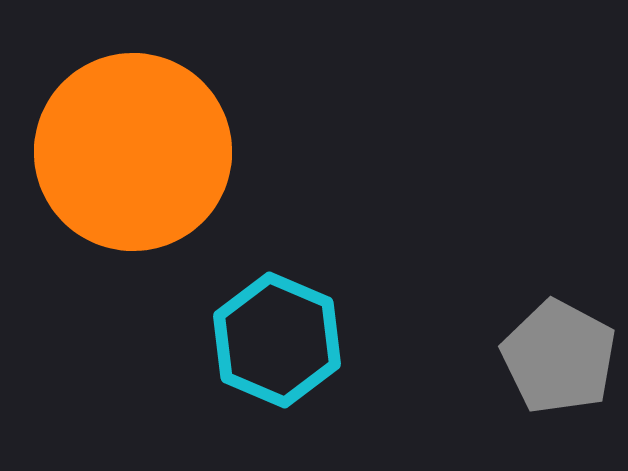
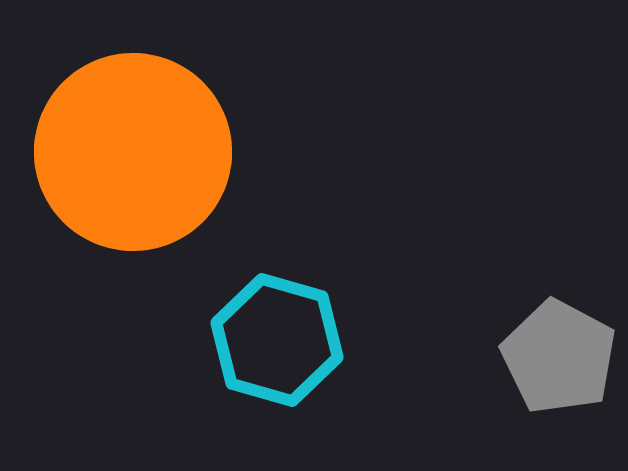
cyan hexagon: rotated 7 degrees counterclockwise
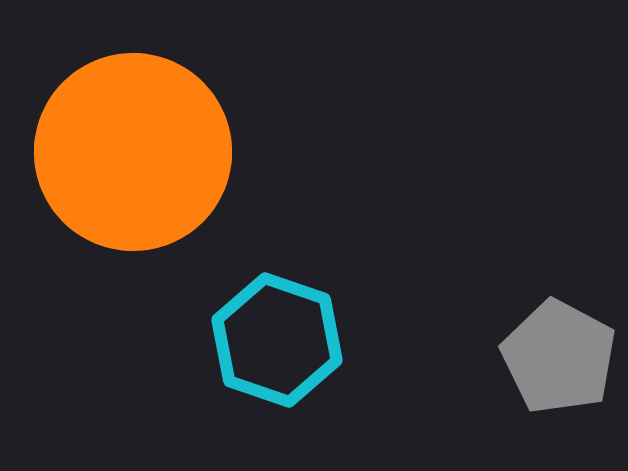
cyan hexagon: rotated 3 degrees clockwise
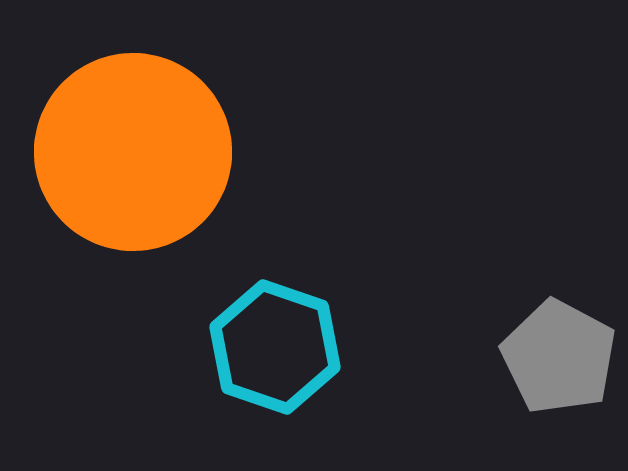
cyan hexagon: moved 2 px left, 7 px down
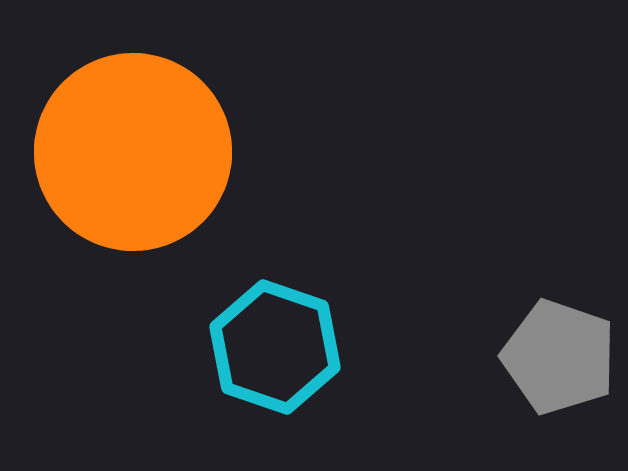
gray pentagon: rotated 9 degrees counterclockwise
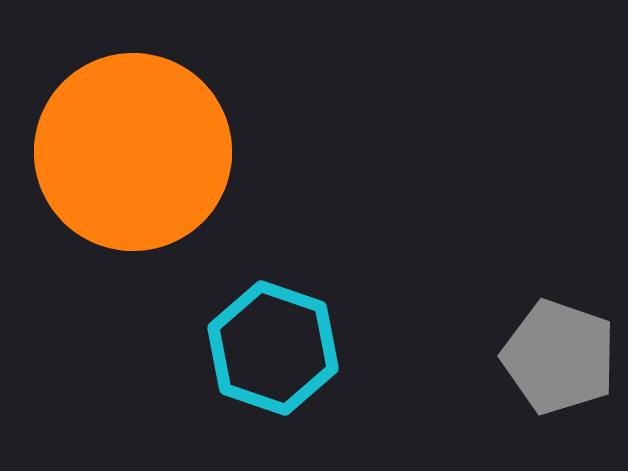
cyan hexagon: moved 2 px left, 1 px down
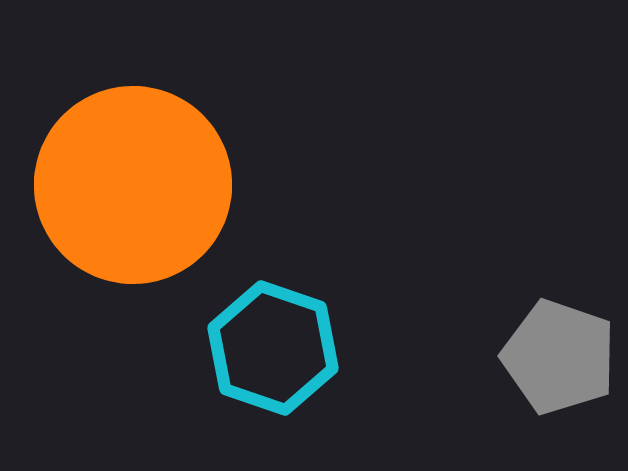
orange circle: moved 33 px down
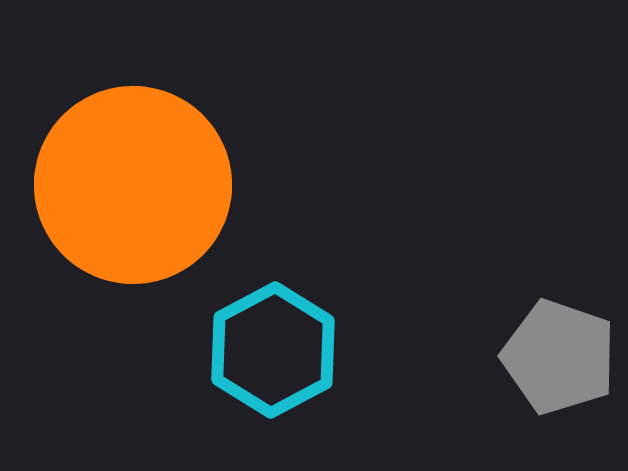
cyan hexagon: moved 2 px down; rotated 13 degrees clockwise
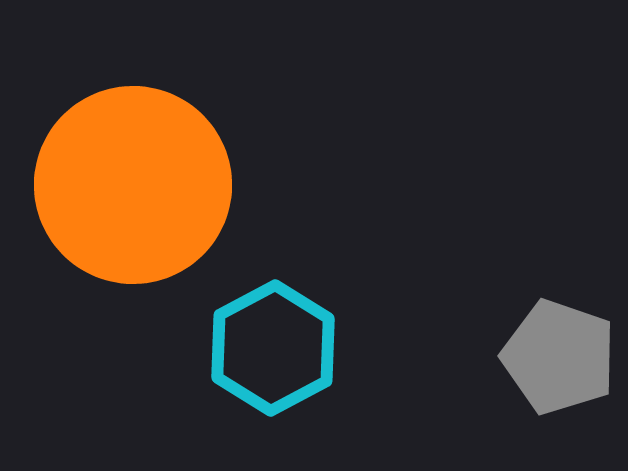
cyan hexagon: moved 2 px up
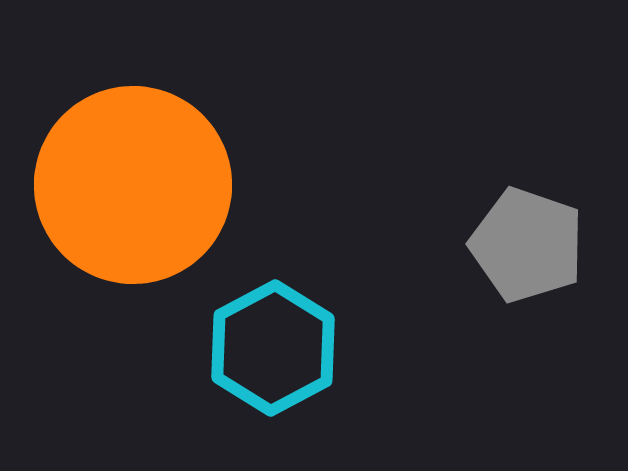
gray pentagon: moved 32 px left, 112 px up
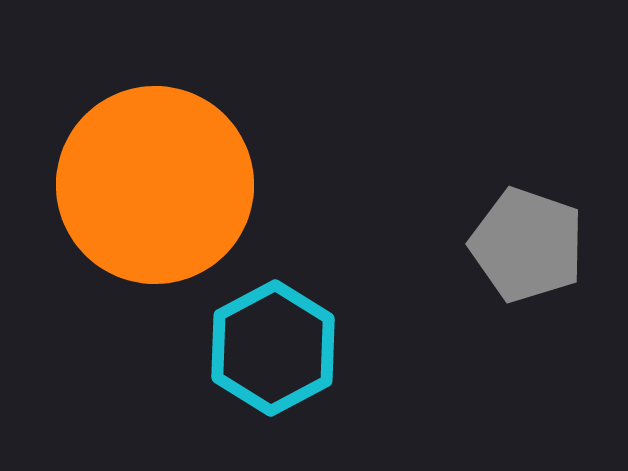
orange circle: moved 22 px right
